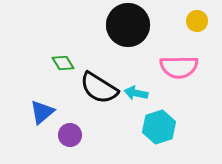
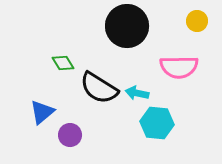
black circle: moved 1 px left, 1 px down
cyan arrow: moved 1 px right
cyan hexagon: moved 2 px left, 4 px up; rotated 24 degrees clockwise
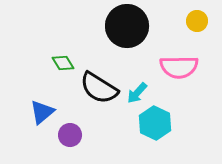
cyan arrow: rotated 60 degrees counterclockwise
cyan hexagon: moved 2 px left; rotated 20 degrees clockwise
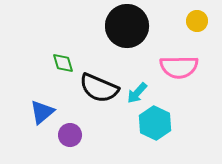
green diamond: rotated 15 degrees clockwise
black semicircle: rotated 9 degrees counterclockwise
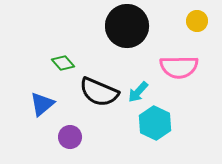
green diamond: rotated 25 degrees counterclockwise
black semicircle: moved 4 px down
cyan arrow: moved 1 px right, 1 px up
blue triangle: moved 8 px up
purple circle: moved 2 px down
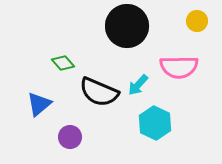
cyan arrow: moved 7 px up
blue triangle: moved 3 px left
